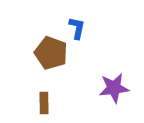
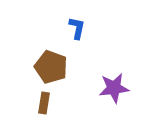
brown pentagon: moved 14 px down
brown rectangle: rotated 10 degrees clockwise
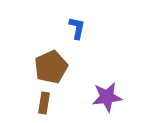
brown pentagon: rotated 28 degrees clockwise
purple star: moved 7 px left, 9 px down
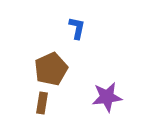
brown pentagon: moved 2 px down
brown rectangle: moved 2 px left
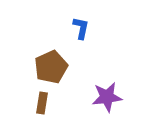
blue L-shape: moved 4 px right
brown pentagon: moved 2 px up
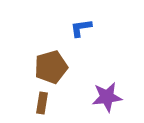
blue L-shape: rotated 110 degrees counterclockwise
brown pentagon: rotated 8 degrees clockwise
